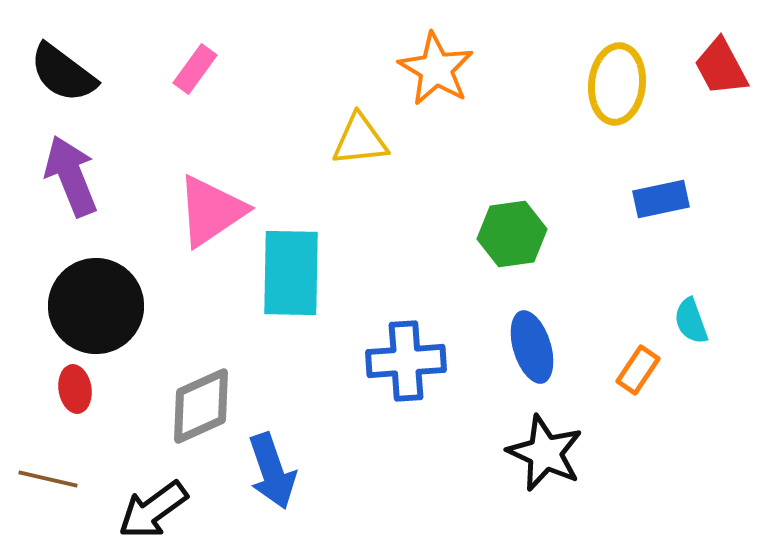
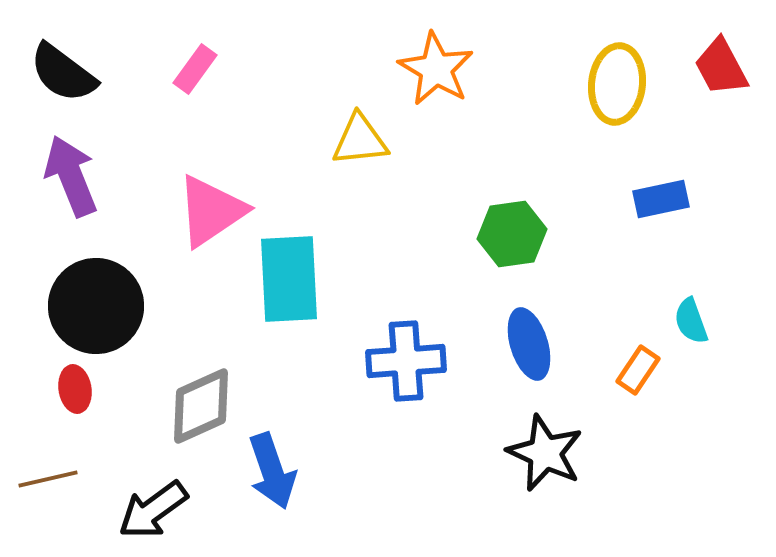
cyan rectangle: moved 2 px left, 6 px down; rotated 4 degrees counterclockwise
blue ellipse: moved 3 px left, 3 px up
brown line: rotated 26 degrees counterclockwise
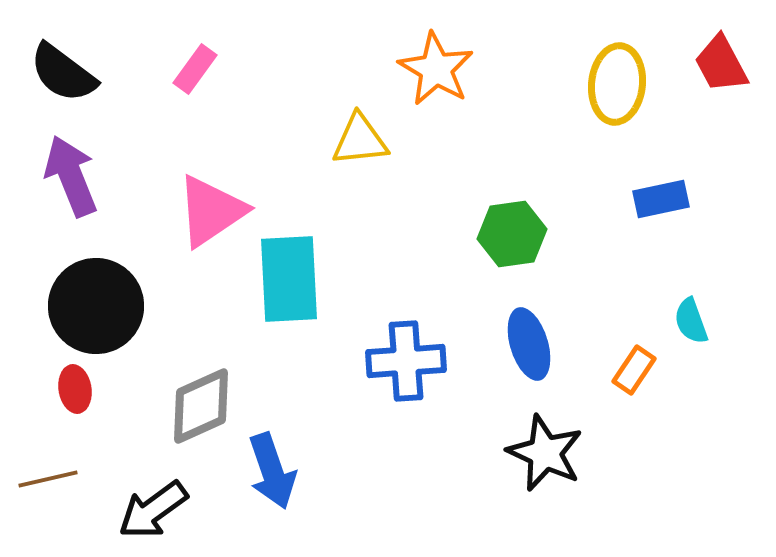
red trapezoid: moved 3 px up
orange rectangle: moved 4 px left
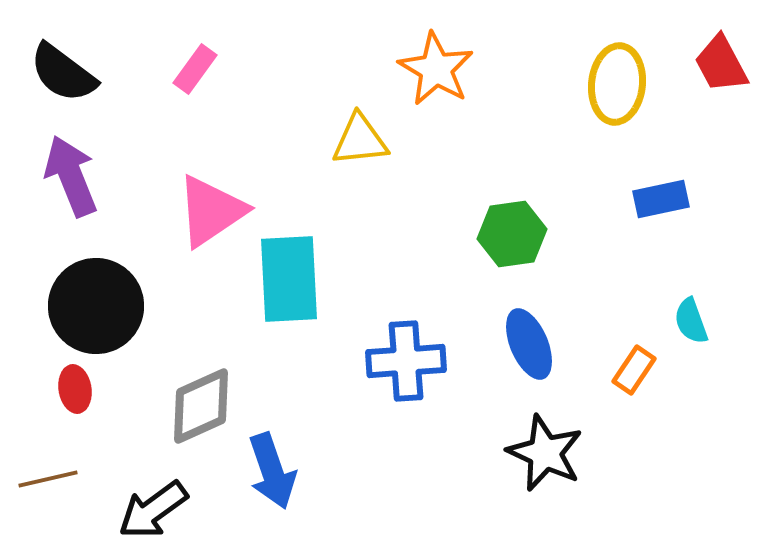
blue ellipse: rotated 6 degrees counterclockwise
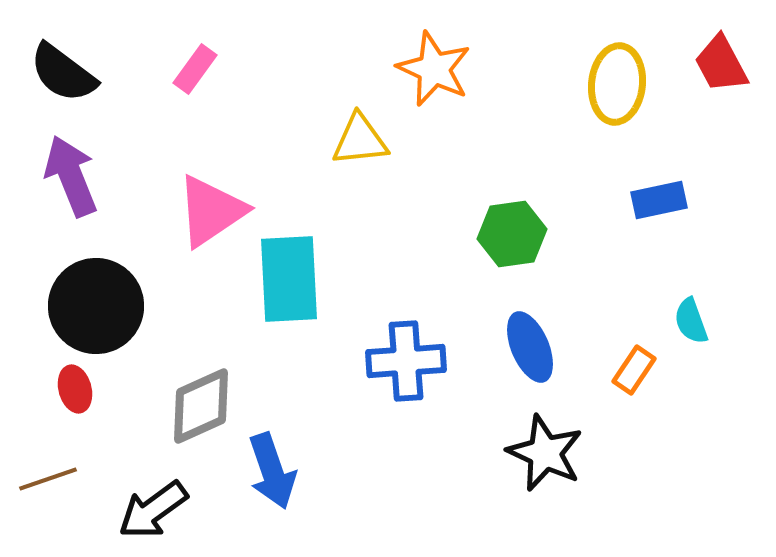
orange star: moved 2 px left; rotated 6 degrees counterclockwise
blue rectangle: moved 2 px left, 1 px down
blue ellipse: moved 1 px right, 3 px down
red ellipse: rotated 6 degrees counterclockwise
brown line: rotated 6 degrees counterclockwise
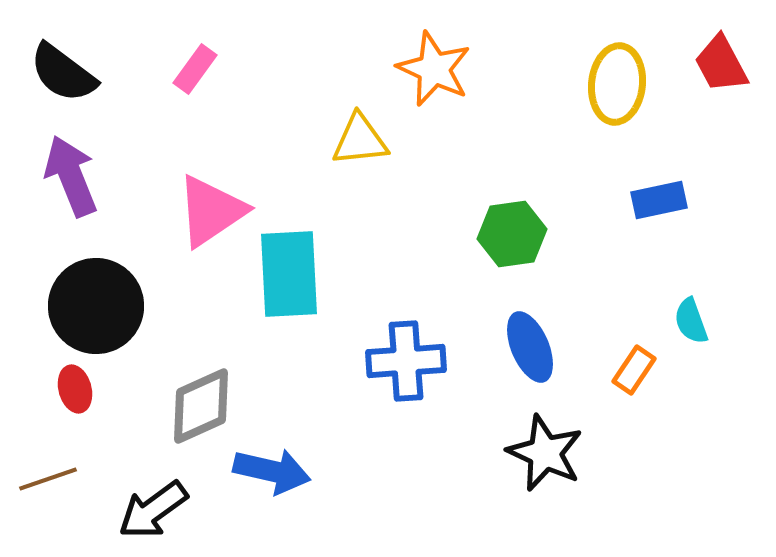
cyan rectangle: moved 5 px up
blue arrow: rotated 58 degrees counterclockwise
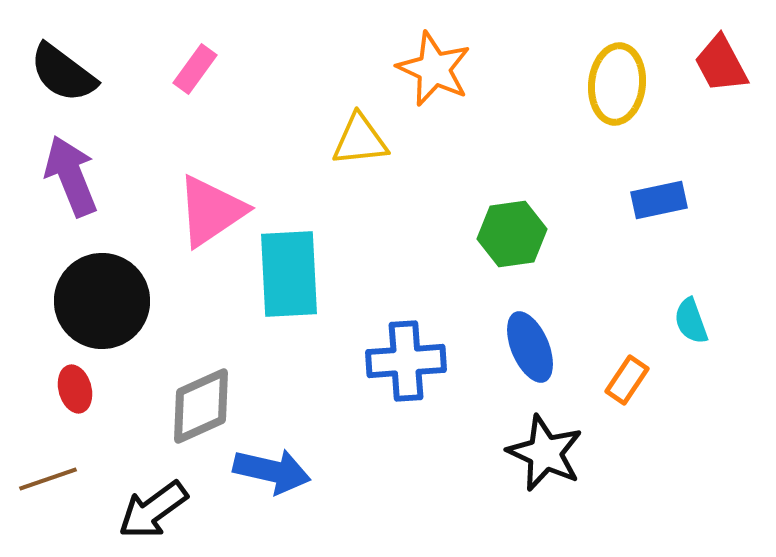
black circle: moved 6 px right, 5 px up
orange rectangle: moved 7 px left, 10 px down
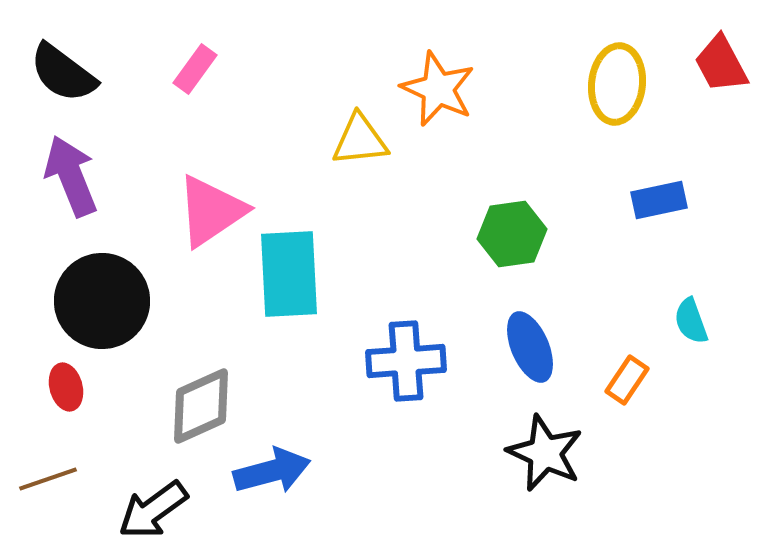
orange star: moved 4 px right, 20 px down
red ellipse: moved 9 px left, 2 px up
blue arrow: rotated 28 degrees counterclockwise
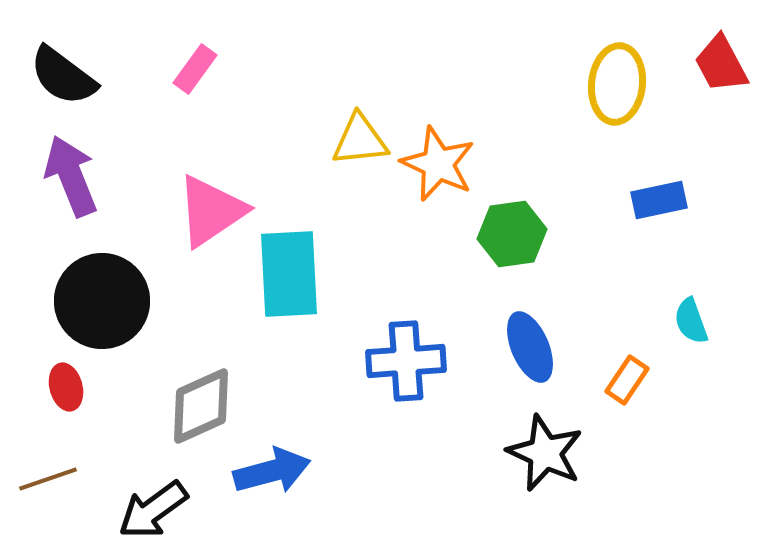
black semicircle: moved 3 px down
orange star: moved 75 px down
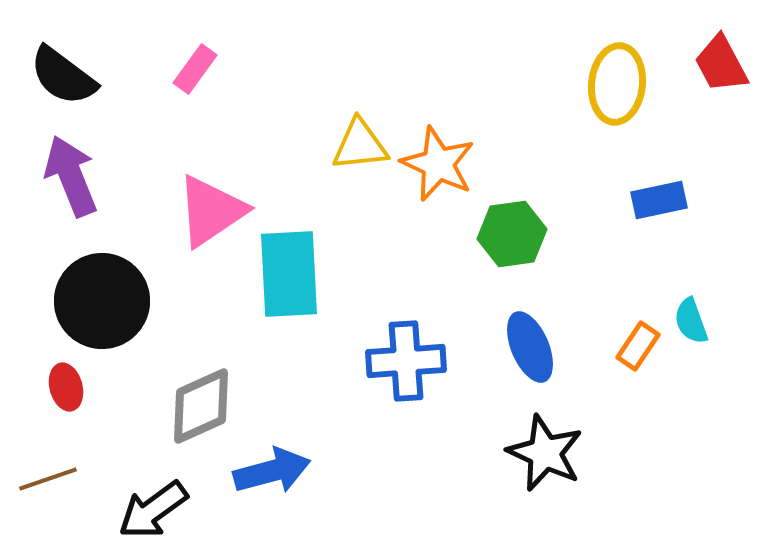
yellow triangle: moved 5 px down
orange rectangle: moved 11 px right, 34 px up
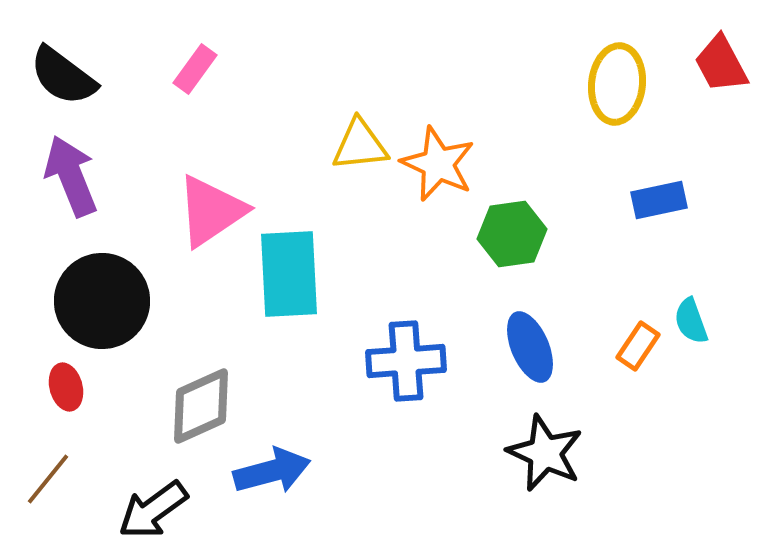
brown line: rotated 32 degrees counterclockwise
